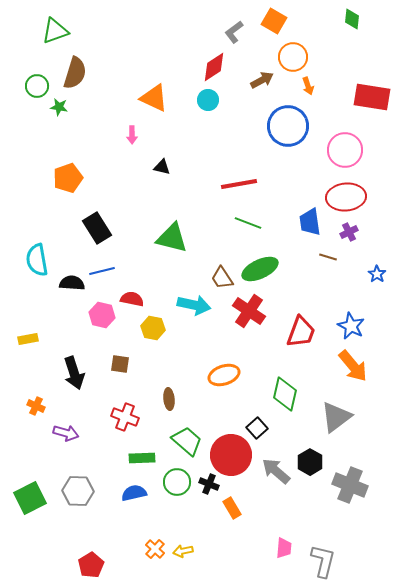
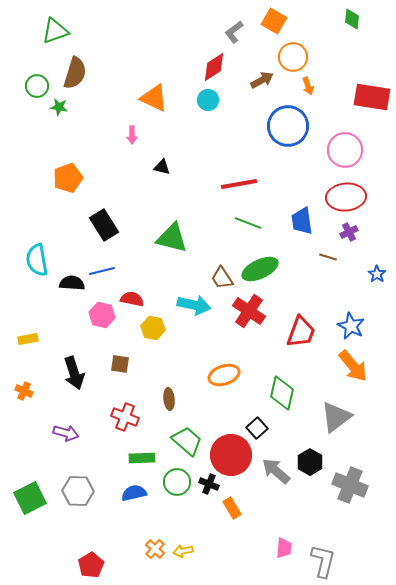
blue trapezoid at (310, 222): moved 8 px left, 1 px up
black rectangle at (97, 228): moved 7 px right, 3 px up
green diamond at (285, 394): moved 3 px left, 1 px up
orange cross at (36, 406): moved 12 px left, 15 px up
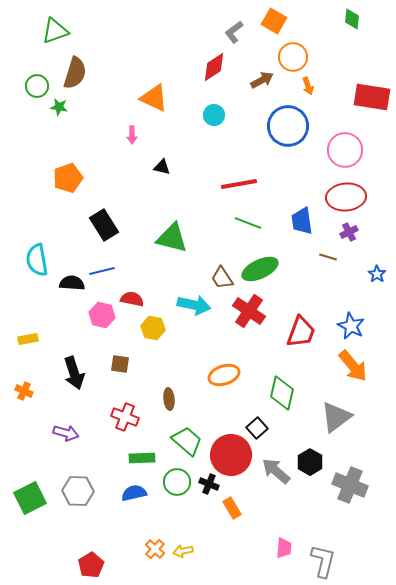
cyan circle at (208, 100): moved 6 px right, 15 px down
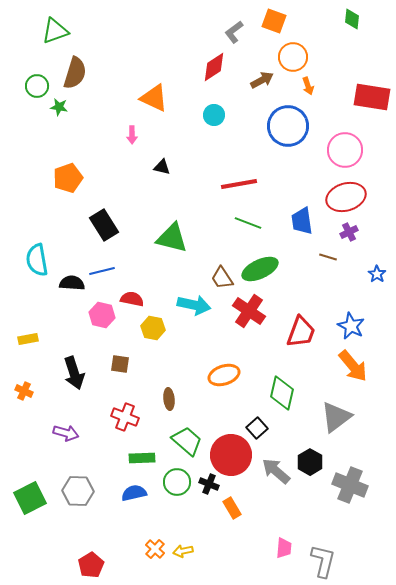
orange square at (274, 21): rotated 10 degrees counterclockwise
red ellipse at (346, 197): rotated 12 degrees counterclockwise
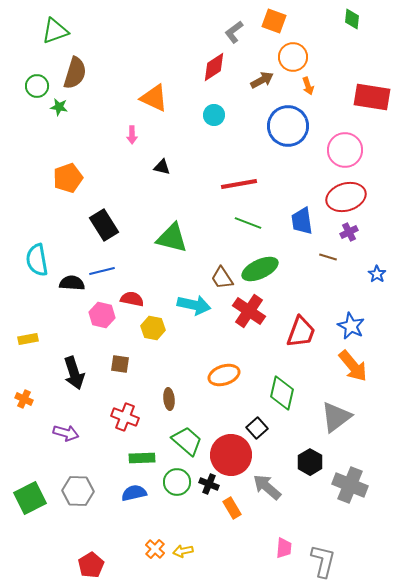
orange cross at (24, 391): moved 8 px down
gray arrow at (276, 471): moved 9 px left, 16 px down
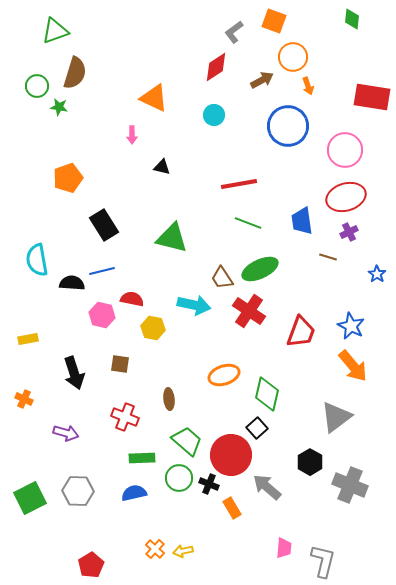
red diamond at (214, 67): moved 2 px right
green diamond at (282, 393): moved 15 px left, 1 px down
green circle at (177, 482): moved 2 px right, 4 px up
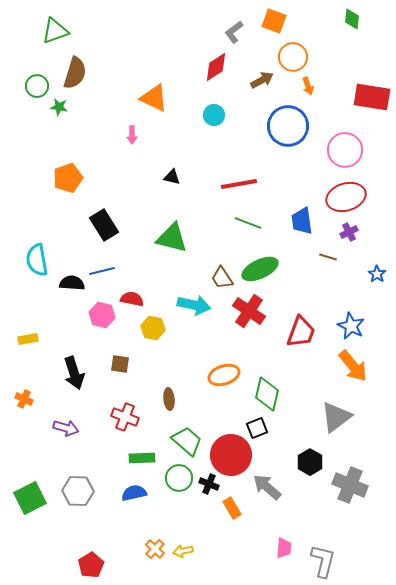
black triangle at (162, 167): moved 10 px right, 10 px down
black square at (257, 428): rotated 20 degrees clockwise
purple arrow at (66, 433): moved 5 px up
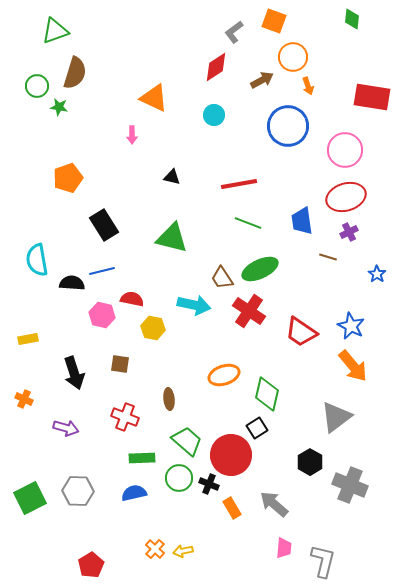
red trapezoid at (301, 332): rotated 104 degrees clockwise
black square at (257, 428): rotated 10 degrees counterclockwise
gray arrow at (267, 487): moved 7 px right, 17 px down
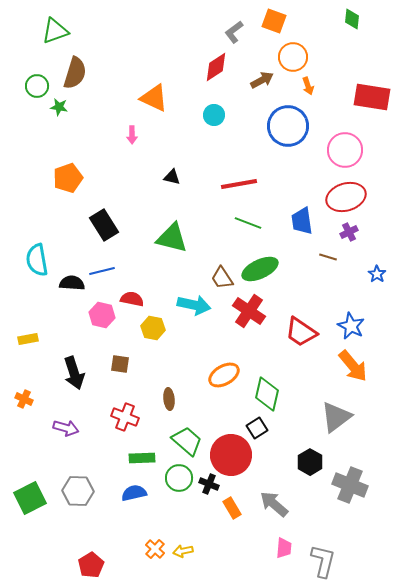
orange ellipse at (224, 375): rotated 12 degrees counterclockwise
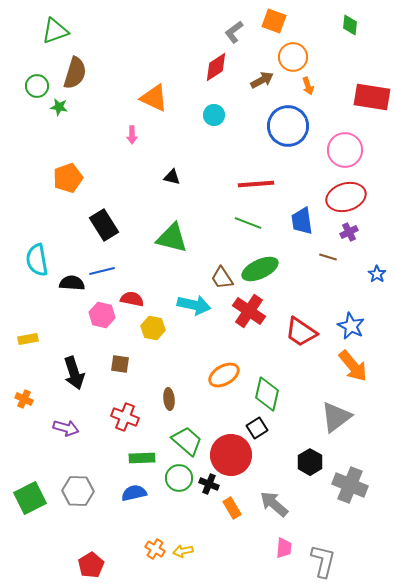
green diamond at (352, 19): moved 2 px left, 6 px down
red line at (239, 184): moved 17 px right; rotated 6 degrees clockwise
orange cross at (155, 549): rotated 12 degrees counterclockwise
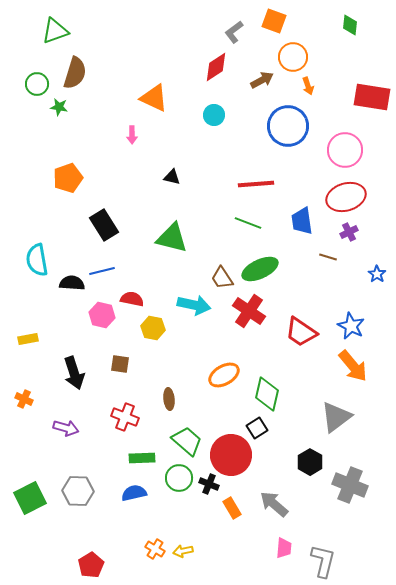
green circle at (37, 86): moved 2 px up
